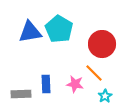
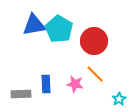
blue triangle: moved 4 px right, 7 px up
red circle: moved 8 px left, 3 px up
orange line: moved 1 px right, 1 px down
cyan star: moved 14 px right, 3 px down
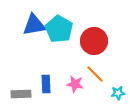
cyan star: moved 1 px left, 6 px up; rotated 24 degrees clockwise
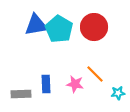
blue triangle: moved 2 px right
red circle: moved 14 px up
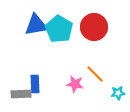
blue rectangle: moved 11 px left
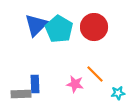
blue triangle: rotated 35 degrees counterclockwise
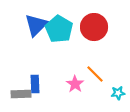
pink star: rotated 24 degrees clockwise
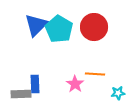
orange line: rotated 42 degrees counterclockwise
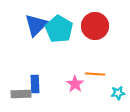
red circle: moved 1 px right, 1 px up
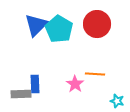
red circle: moved 2 px right, 2 px up
cyan star: moved 1 px left, 8 px down; rotated 24 degrees clockwise
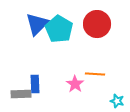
blue triangle: moved 1 px right, 1 px up
